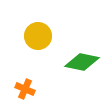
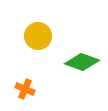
green diamond: rotated 8 degrees clockwise
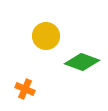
yellow circle: moved 8 px right
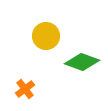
orange cross: rotated 30 degrees clockwise
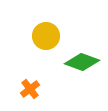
orange cross: moved 5 px right
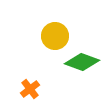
yellow circle: moved 9 px right
